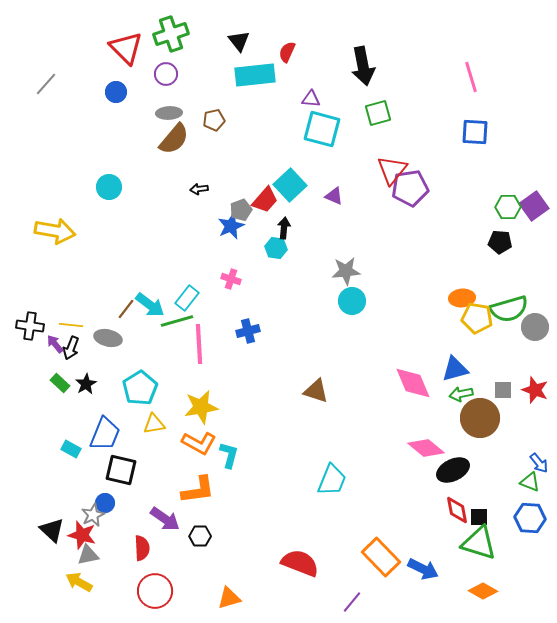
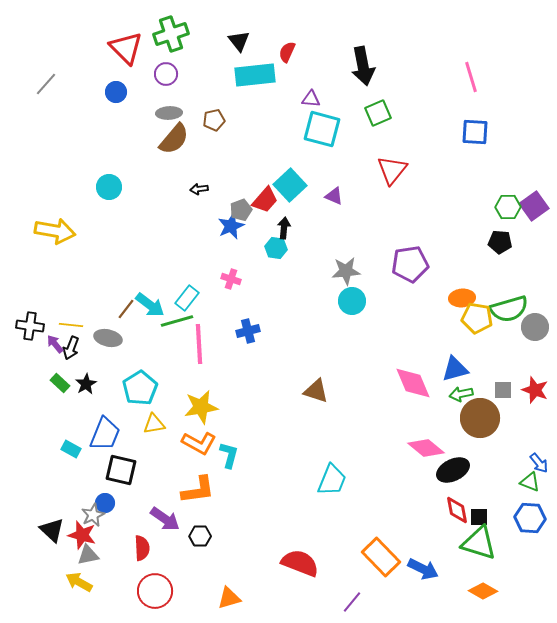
green square at (378, 113): rotated 8 degrees counterclockwise
purple pentagon at (410, 188): moved 76 px down
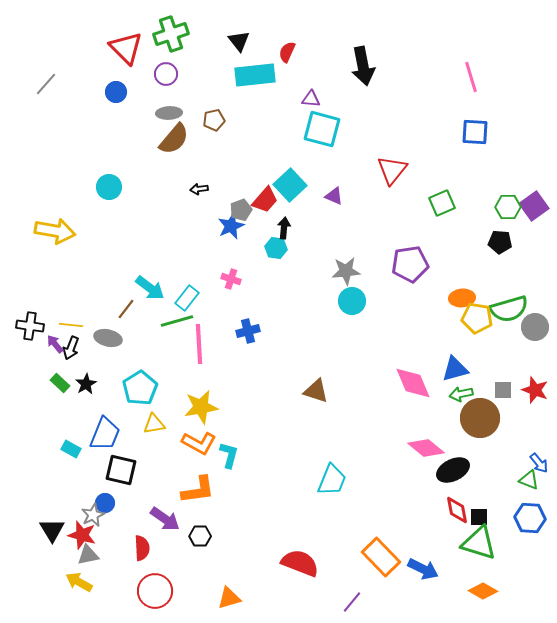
green square at (378, 113): moved 64 px right, 90 px down
cyan arrow at (150, 305): moved 17 px up
green triangle at (530, 482): moved 1 px left, 2 px up
black triangle at (52, 530): rotated 16 degrees clockwise
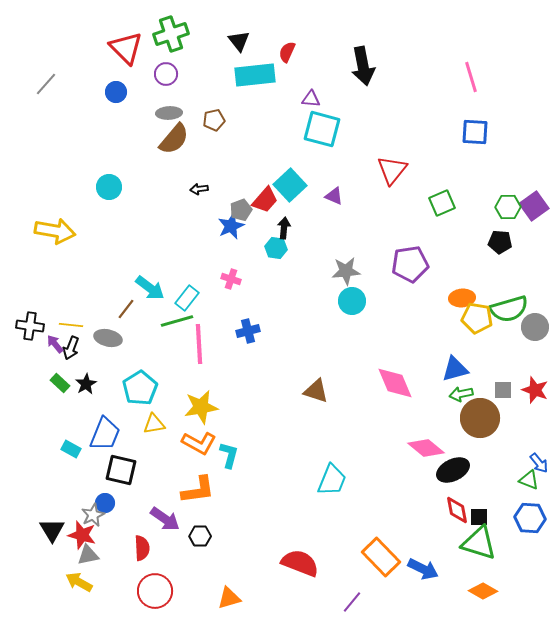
pink diamond at (413, 383): moved 18 px left
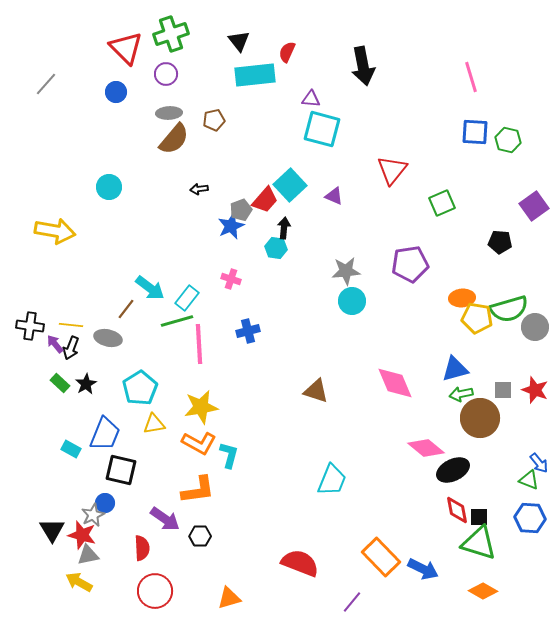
green hexagon at (508, 207): moved 67 px up; rotated 15 degrees clockwise
